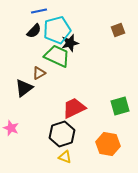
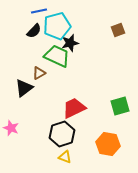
cyan pentagon: moved 4 px up
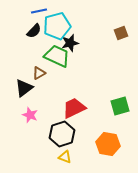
brown square: moved 3 px right, 3 px down
pink star: moved 19 px right, 13 px up
